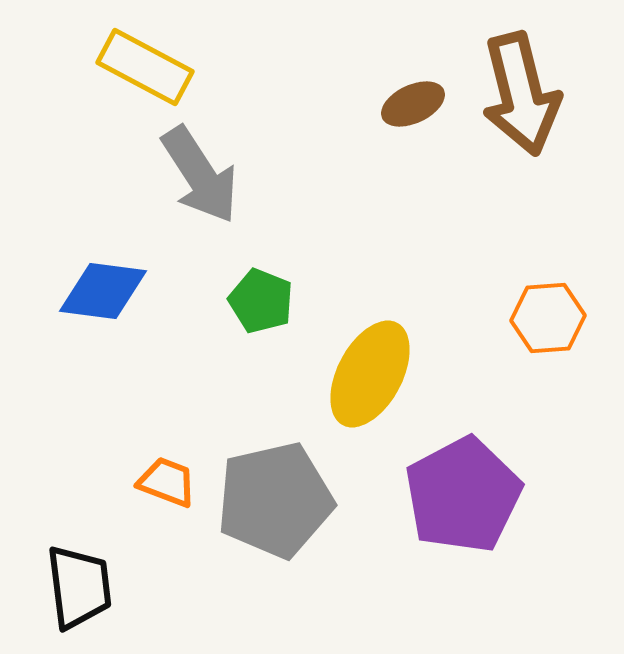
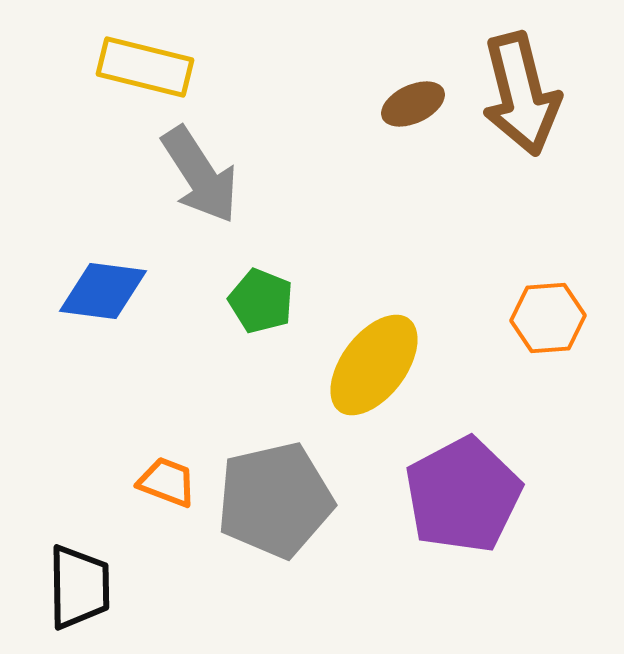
yellow rectangle: rotated 14 degrees counterclockwise
yellow ellipse: moved 4 px right, 9 px up; rotated 9 degrees clockwise
black trapezoid: rotated 6 degrees clockwise
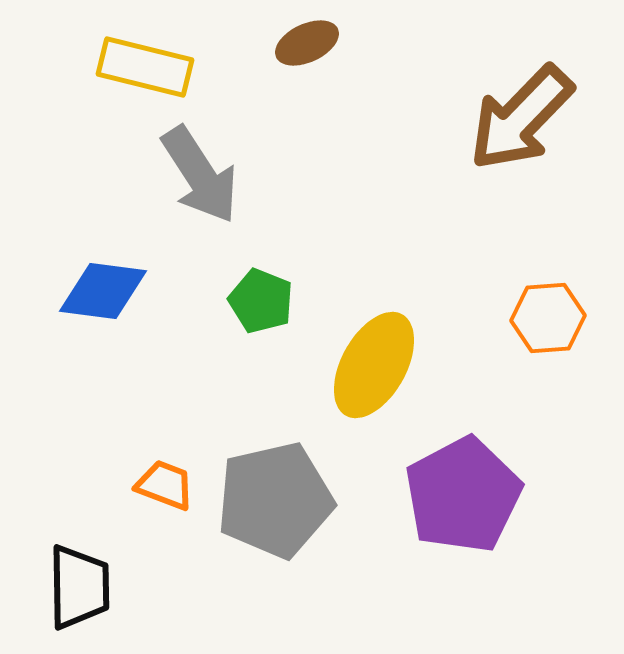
brown arrow: moved 24 px down; rotated 58 degrees clockwise
brown ellipse: moved 106 px left, 61 px up
yellow ellipse: rotated 8 degrees counterclockwise
orange trapezoid: moved 2 px left, 3 px down
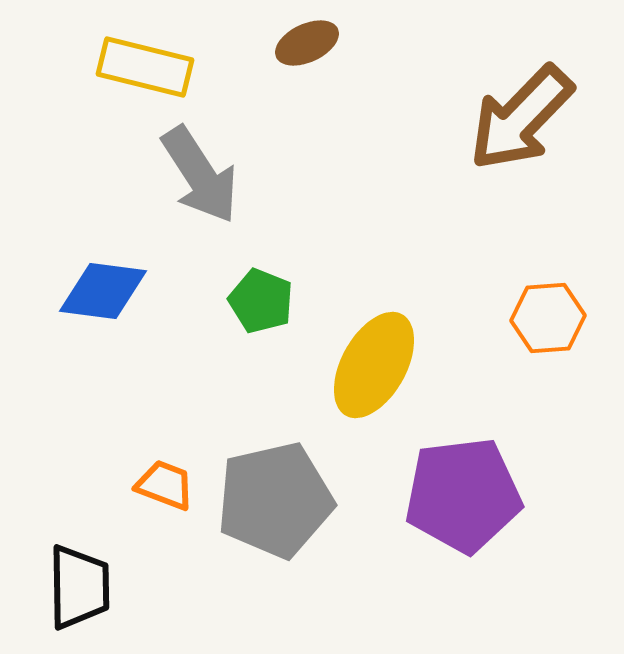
purple pentagon: rotated 21 degrees clockwise
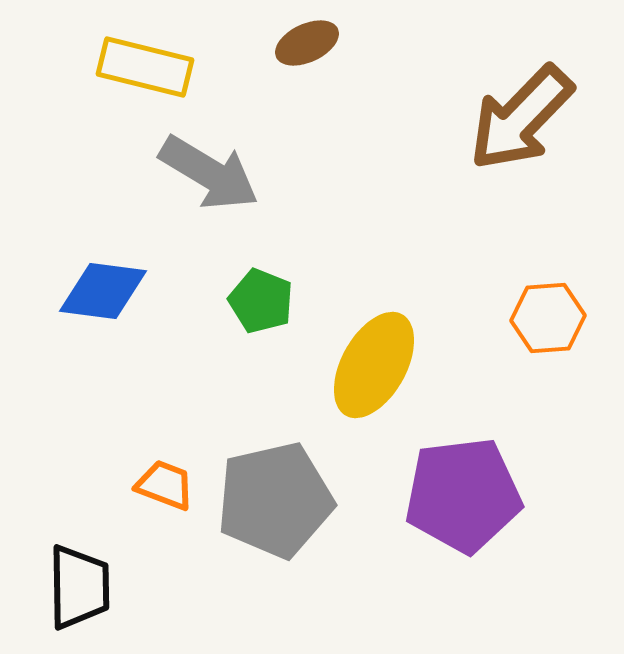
gray arrow: moved 9 px right, 2 px up; rotated 26 degrees counterclockwise
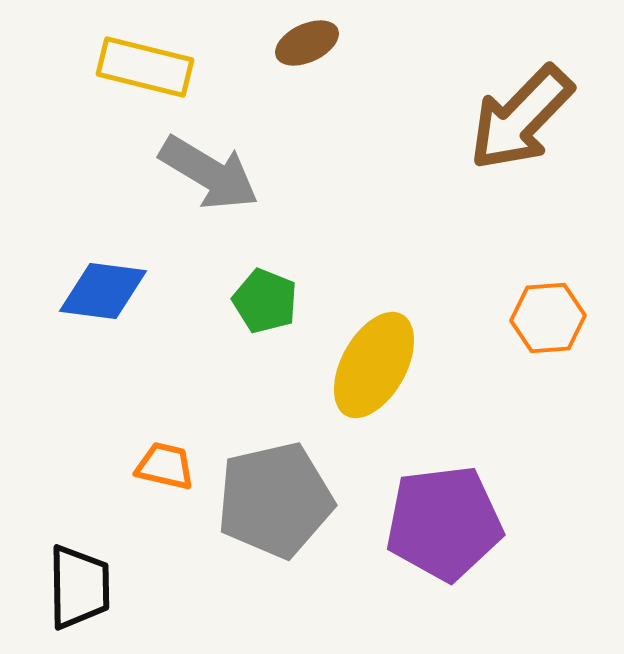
green pentagon: moved 4 px right
orange trapezoid: moved 19 px up; rotated 8 degrees counterclockwise
purple pentagon: moved 19 px left, 28 px down
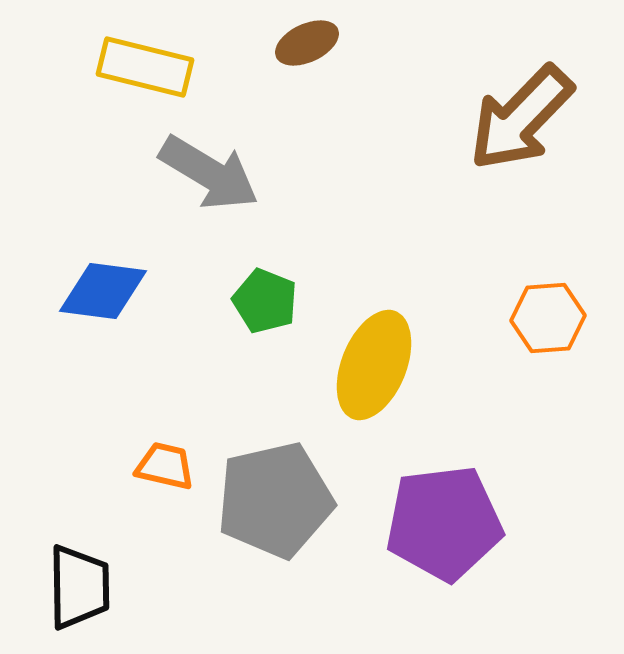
yellow ellipse: rotated 7 degrees counterclockwise
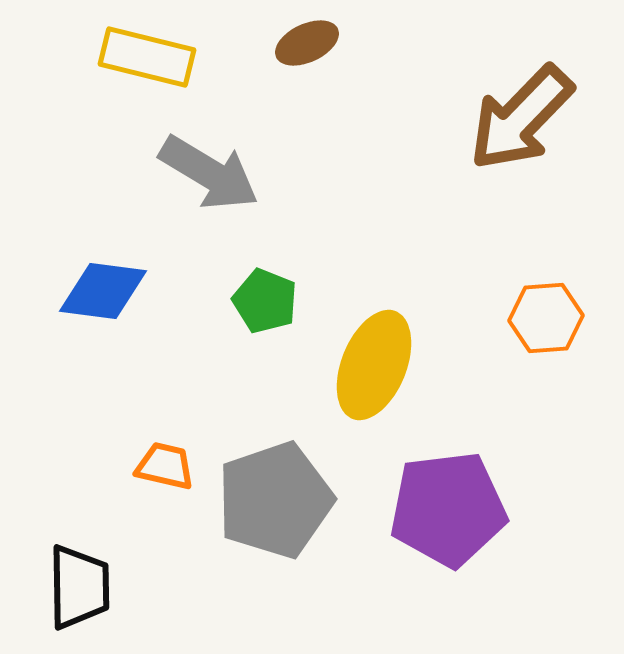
yellow rectangle: moved 2 px right, 10 px up
orange hexagon: moved 2 px left
gray pentagon: rotated 6 degrees counterclockwise
purple pentagon: moved 4 px right, 14 px up
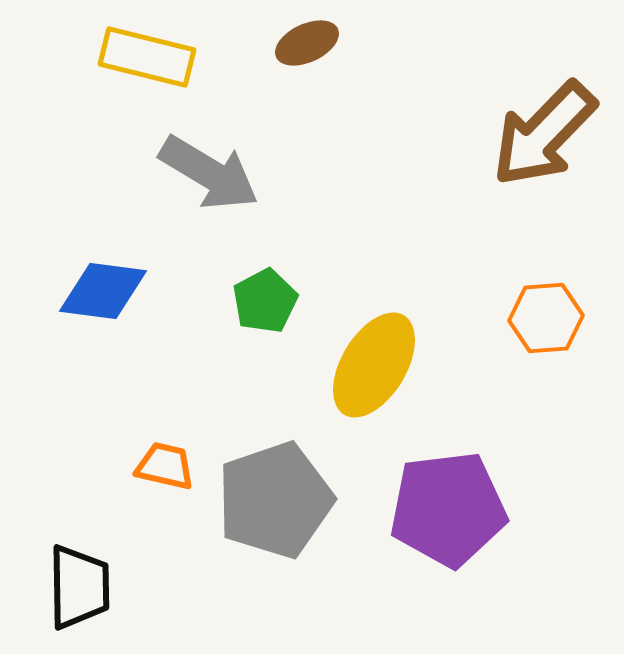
brown arrow: moved 23 px right, 16 px down
green pentagon: rotated 22 degrees clockwise
yellow ellipse: rotated 9 degrees clockwise
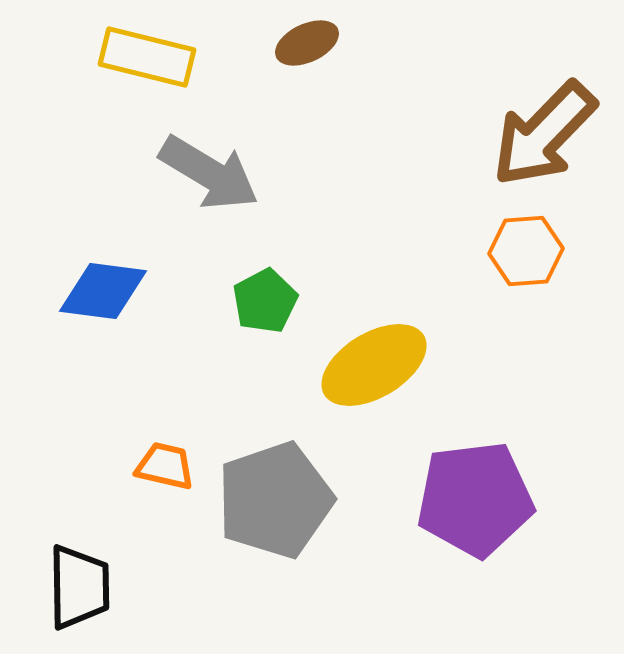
orange hexagon: moved 20 px left, 67 px up
yellow ellipse: rotated 28 degrees clockwise
purple pentagon: moved 27 px right, 10 px up
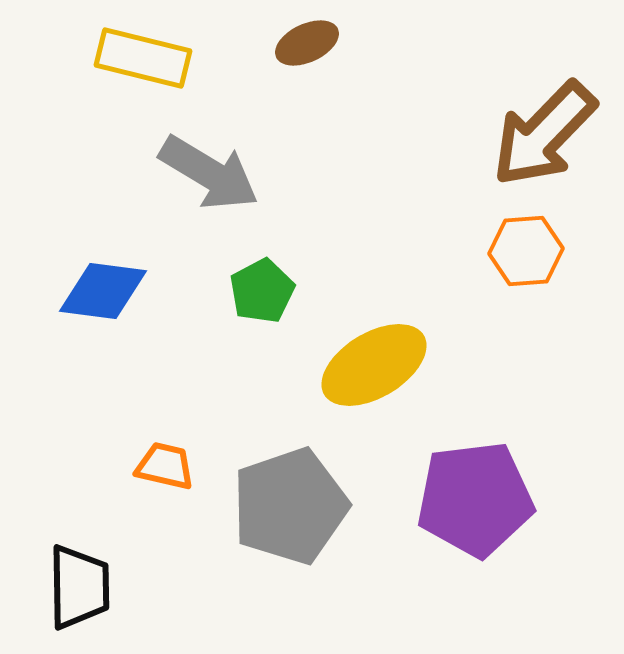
yellow rectangle: moved 4 px left, 1 px down
green pentagon: moved 3 px left, 10 px up
gray pentagon: moved 15 px right, 6 px down
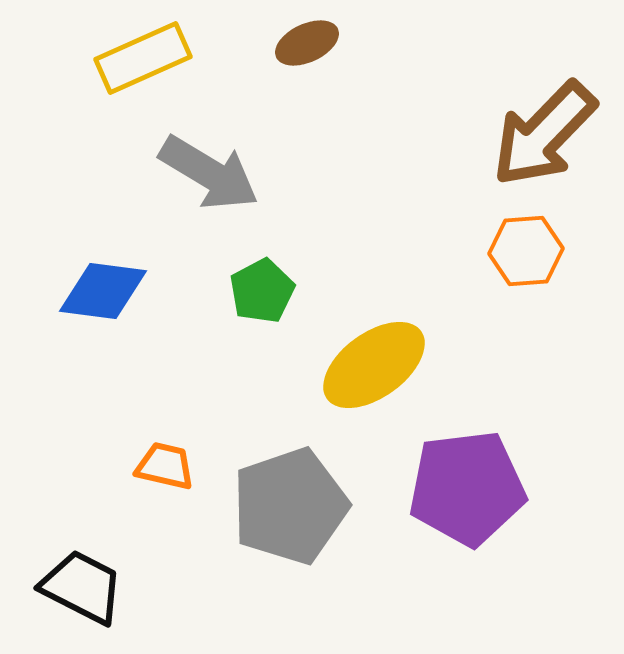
yellow rectangle: rotated 38 degrees counterclockwise
yellow ellipse: rotated 5 degrees counterclockwise
purple pentagon: moved 8 px left, 11 px up
black trapezoid: moved 3 px right; rotated 62 degrees counterclockwise
